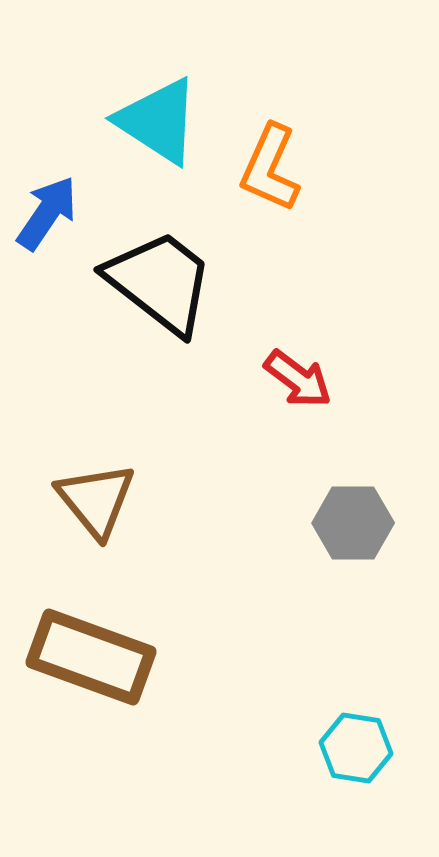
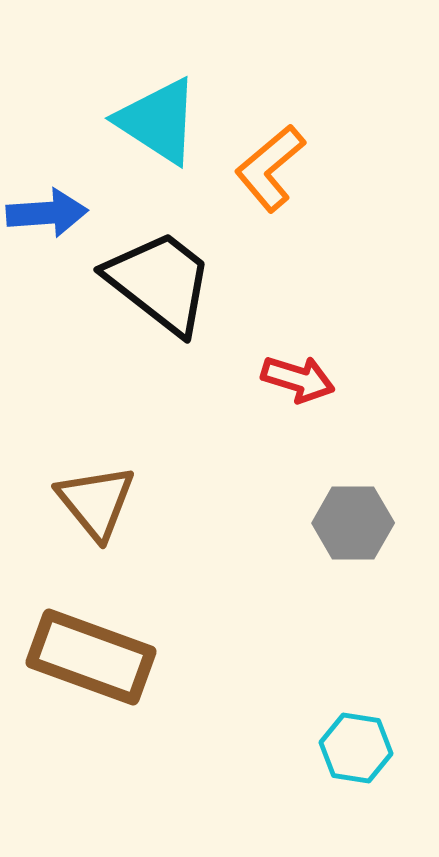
orange L-shape: rotated 26 degrees clockwise
blue arrow: rotated 52 degrees clockwise
red arrow: rotated 20 degrees counterclockwise
brown triangle: moved 2 px down
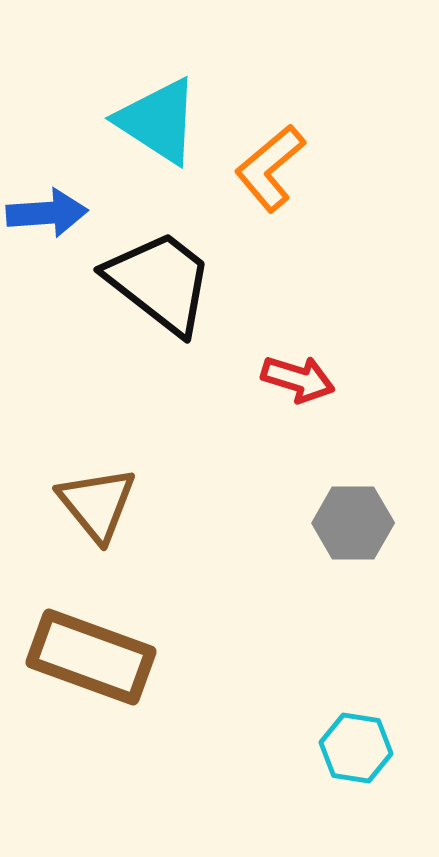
brown triangle: moved 1 px right, 2 px down
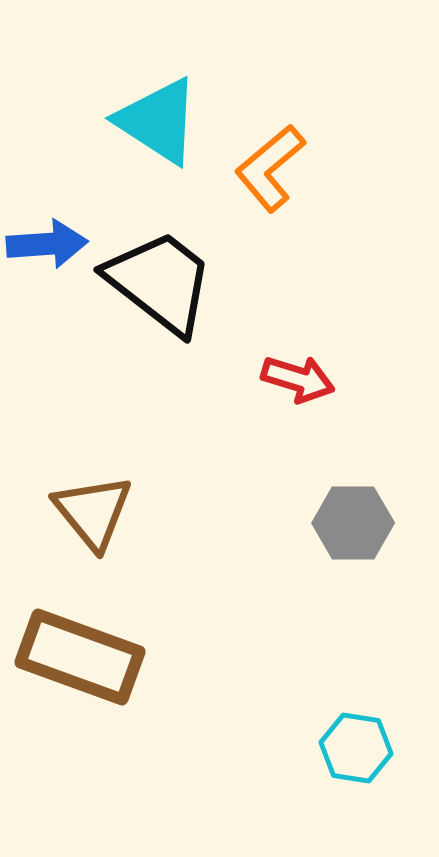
blue arrow: moved 31 px down
brown triangle: moved 4 px left, 8 px down
brown rectangle: moved 11 px left
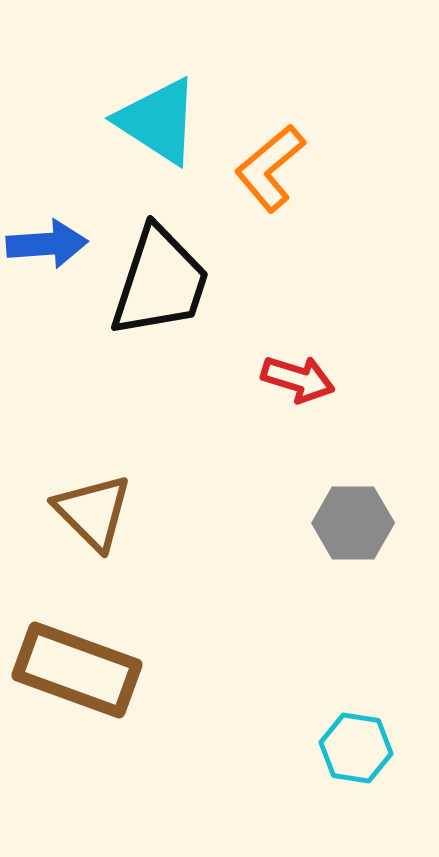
black trapezoid: rotated 70 degrees clockwise
brown triangle: rotated 6 degrees counterclockwise
brown rectangle: moved 3 px left, 13 px down
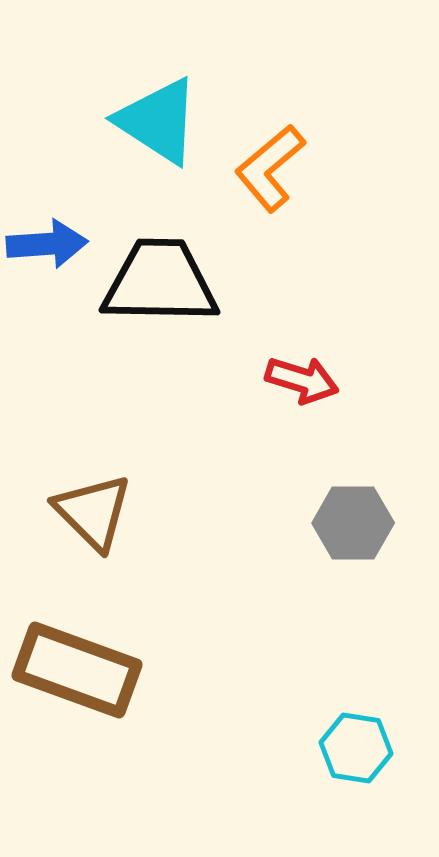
black trapezoid: rotated 107 degrees counterclockwise
red arrow: moved 4 px right, 1 px down
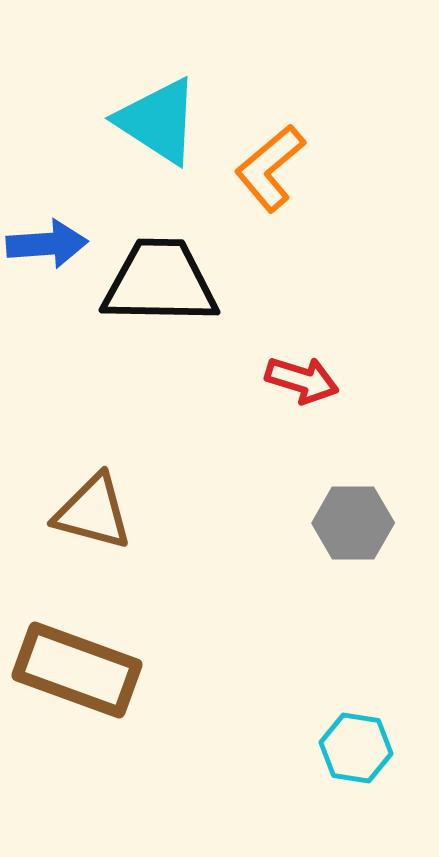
brown triangle: rotated 30 degrees counterclockwise
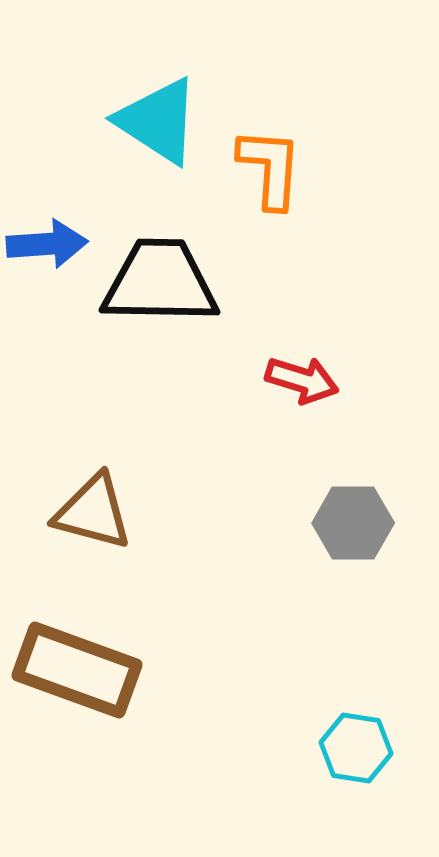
orange L-shape: rotated 134 degrees clockwise
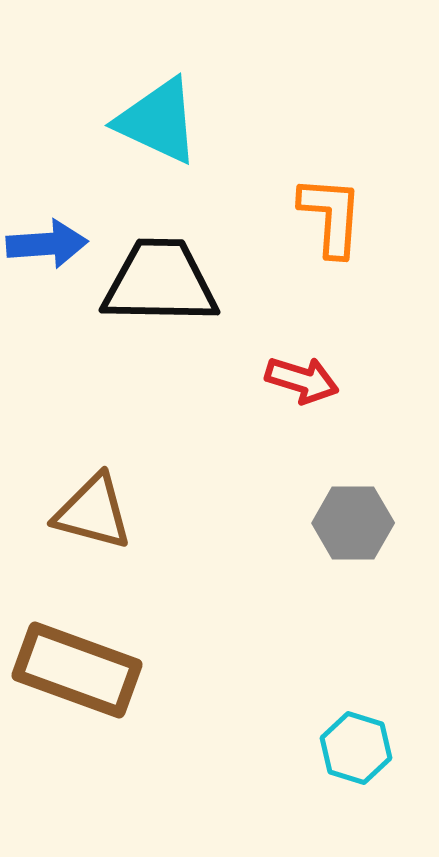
cyan triangle: rotated 8 degrees counterclockwise
orange L-shape: moved 61 px right, 48 px down
cyan hexagon: rotated 8 degrees clockwise
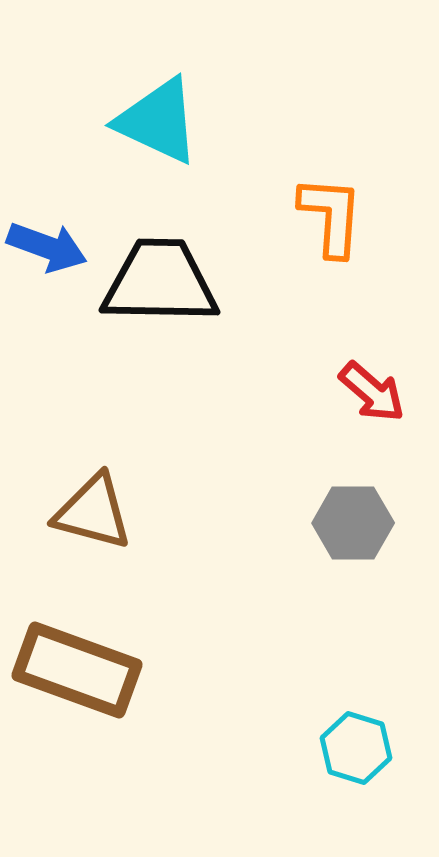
blue arrow: moved 3 px down; rotated 24 degrees clockwise
red arrow: moved 70 px right, 12 px down; rotated 24 degrees clockwise
